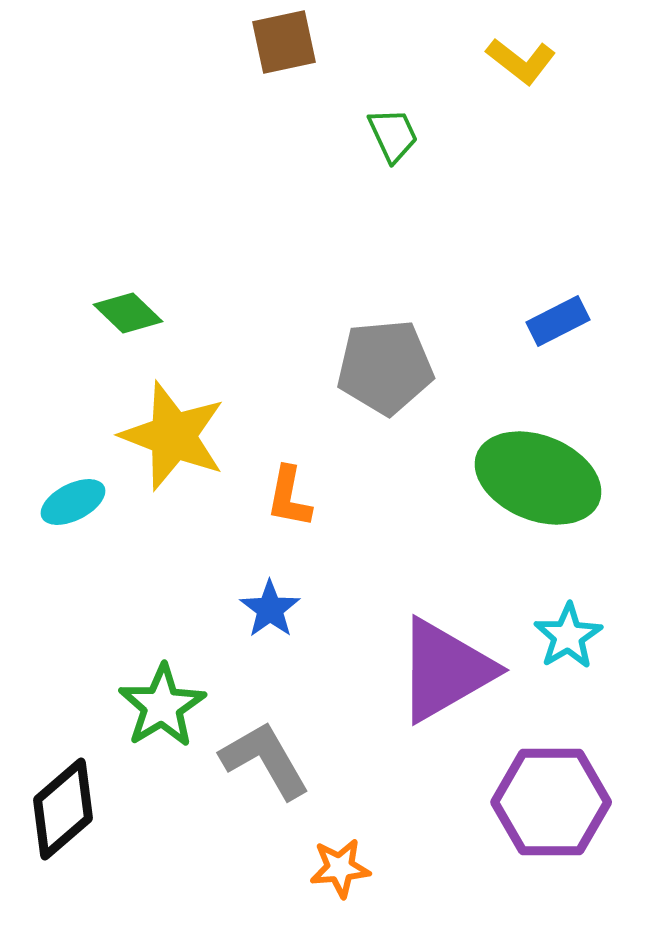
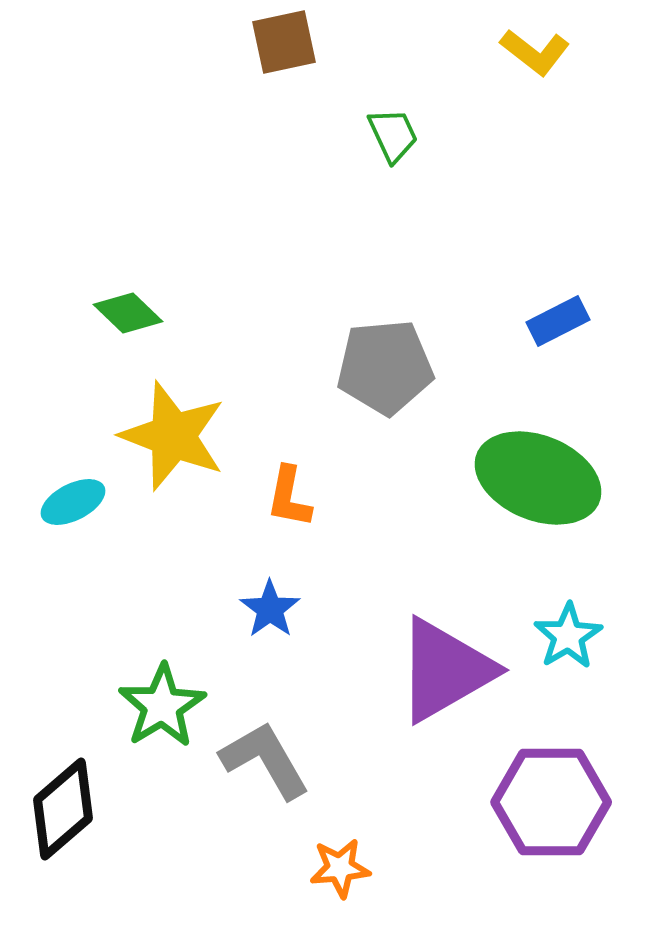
yellow L-shape: moved 14 px right, 9 px up
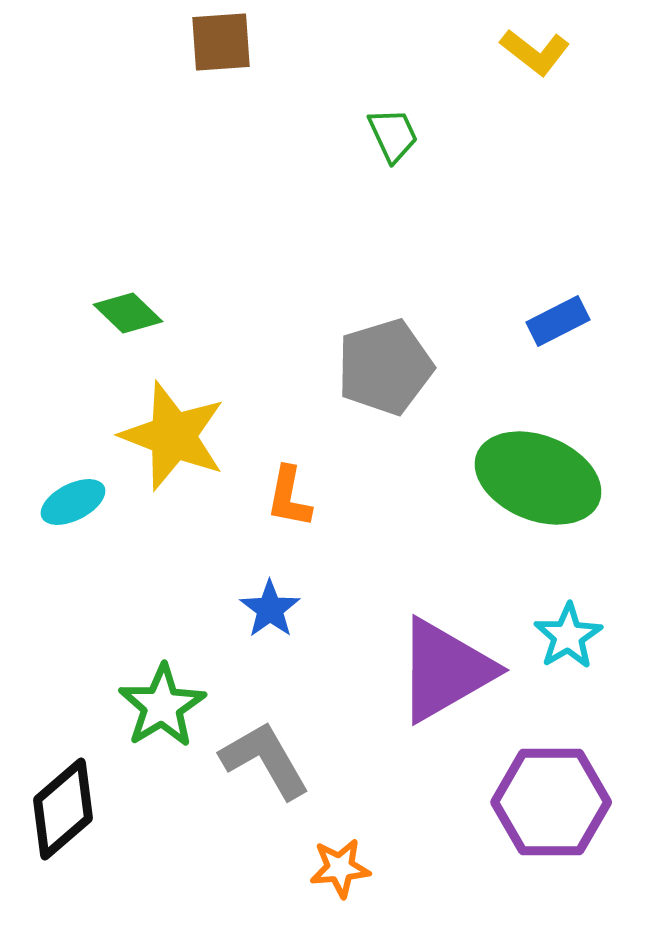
brown square: moved 63 px left; rotated 8 degrees clockwise
gray pentagon: rotated 12 degrees counterclockwise
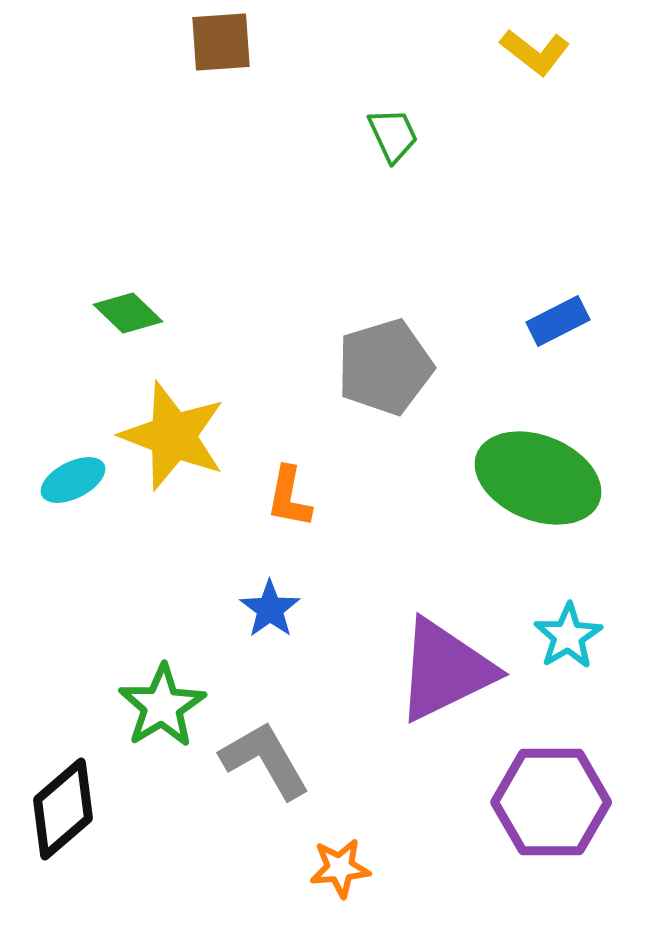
cyan ellipse: moved 22 px up
purple triangle: rotated 4 degrees clockwise
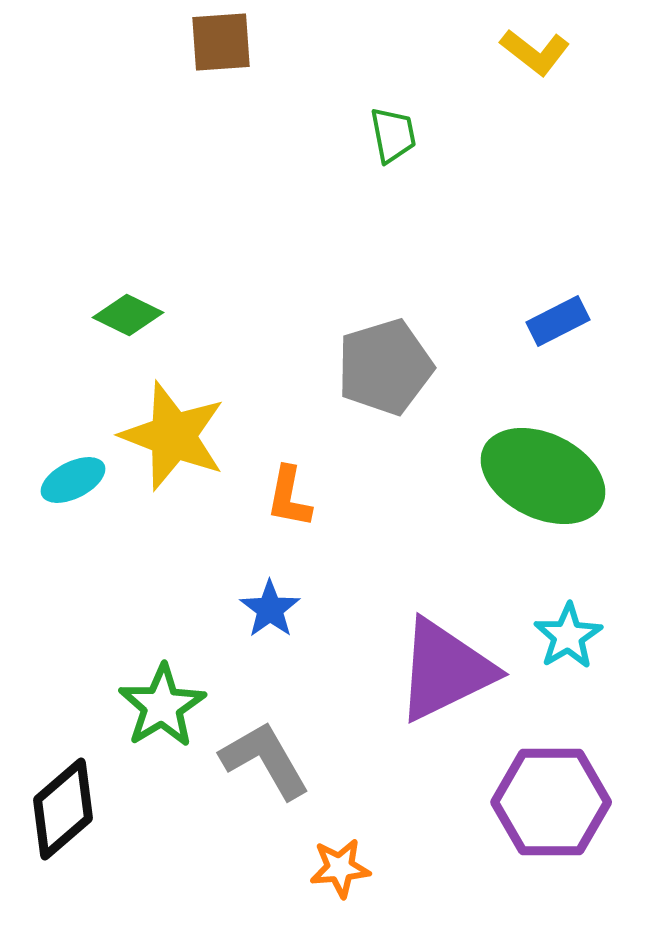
green trapezoid: rotated 14 degrees clockwise
green diamond: moved 2 px down; rotated 18 degrees counterclockwise
green ellipse: moved 5 px right, 2 px up; rotated 4 degrees clockwise
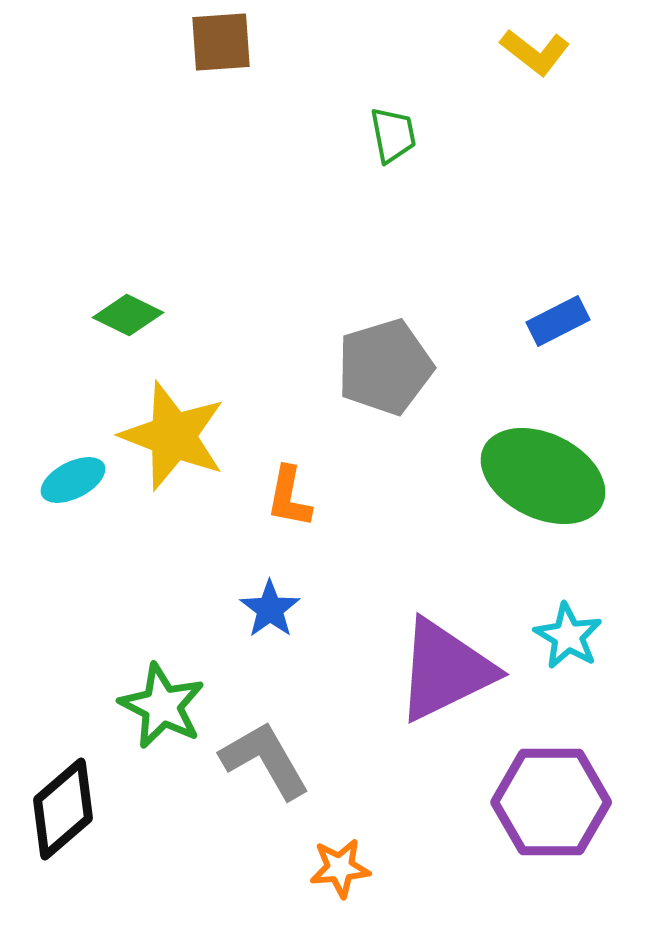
cyan star: rotated 10 degrees counterclockwise
green star: rotated 14 degrees counterclockwise
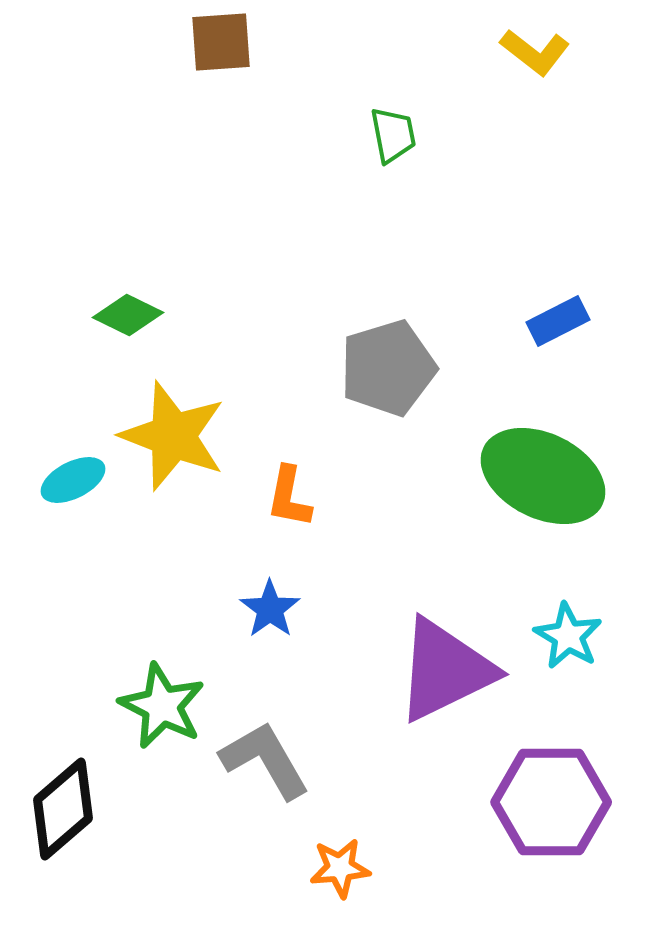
gray pentagon: moved 3 px right, 1 px down
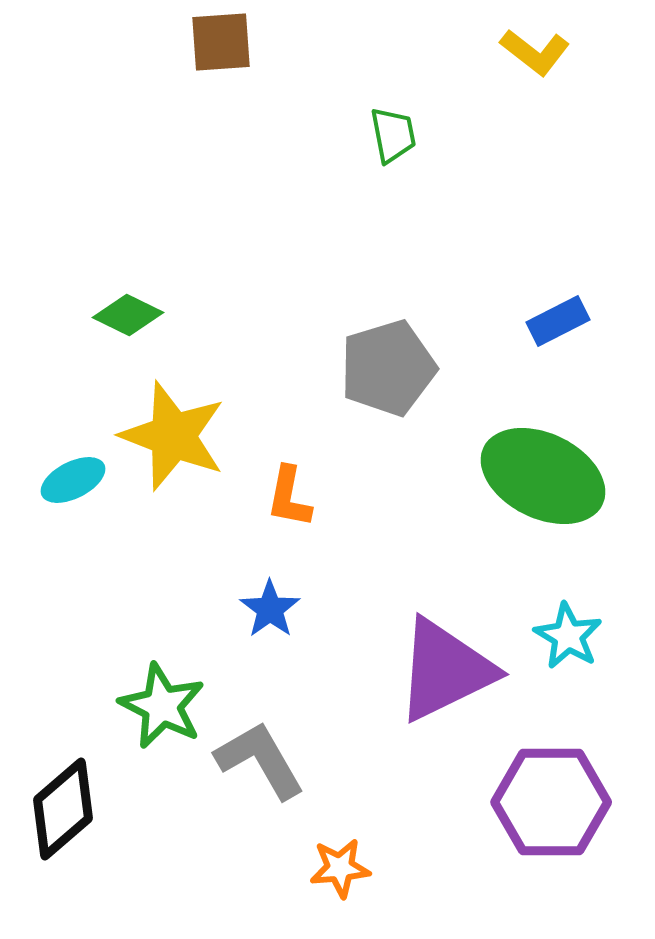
gray L-shape: moved 5 px left
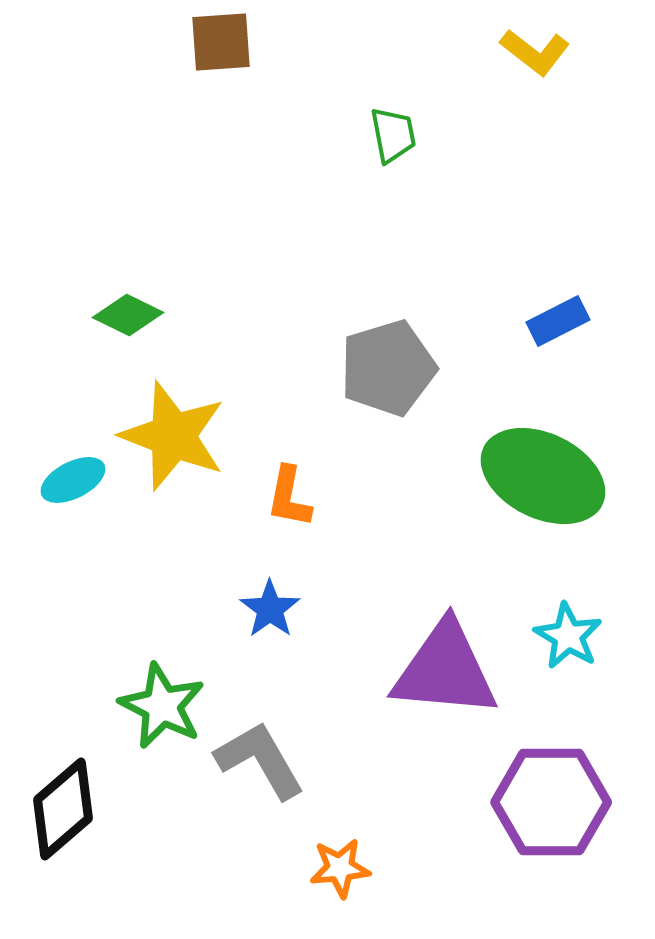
purple triangle: rotated 31 degrees clockwise
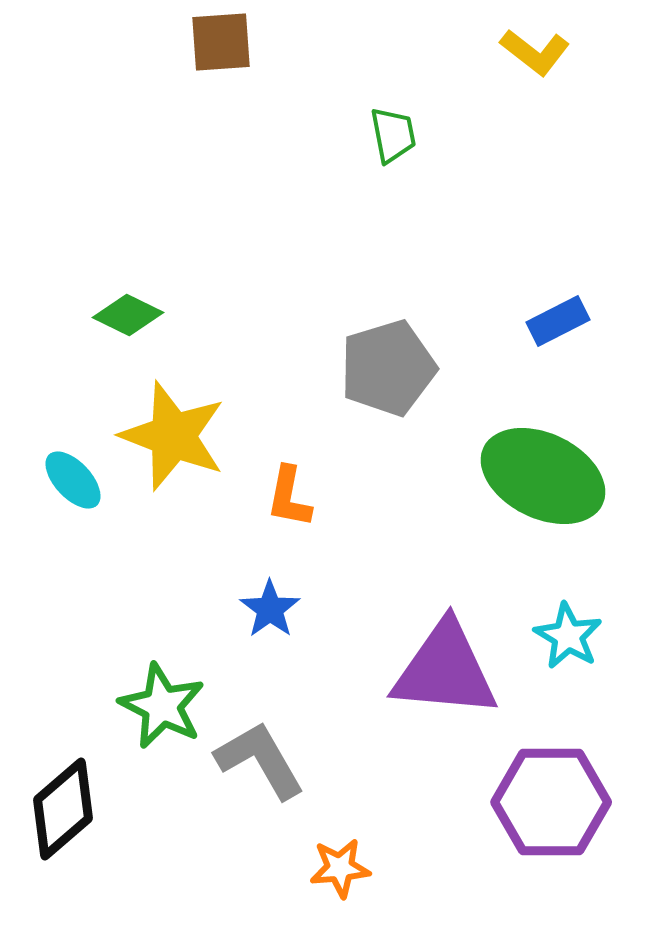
cyan ellipse: rotated 74 degrees clockwise
